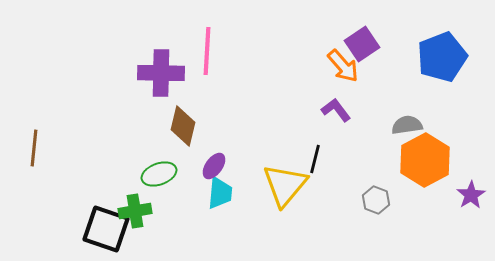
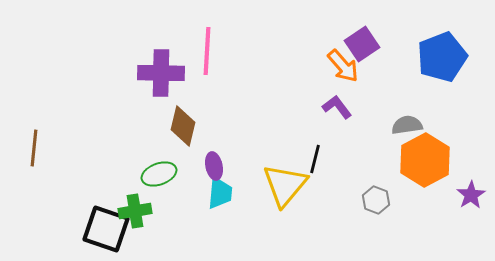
purple L-shape: moved 1 px right, 3 px up
purple ellipse: rotated 48 degrees counterclockwise
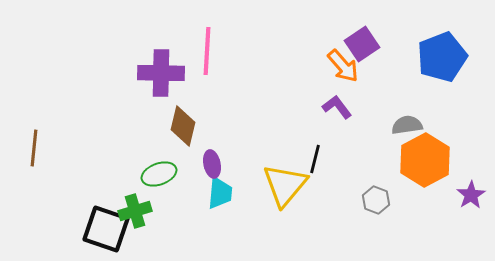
purple ellipse: moved 2 px left, 2 px up
green cross: rotated 8 degrees counterclockwise
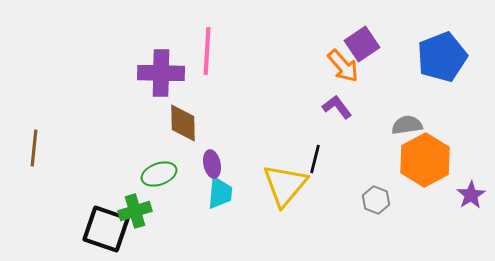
brown diamond: moved 3 px up; rotated 15 degrees counterclockwise
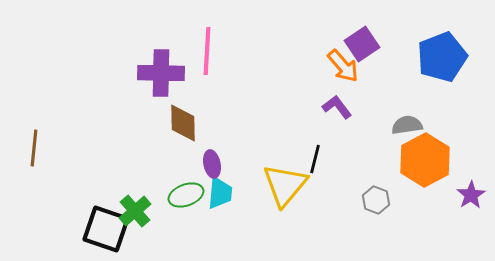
green ellipse: moved 27 px right, 21 px down
green cross: rotated 24 degrees counterclockwise
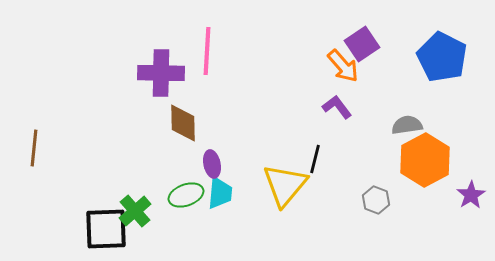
blue pentagon: rotated 24 degrees counterclockwise
black square: rotated 21 degrees counterclockwise
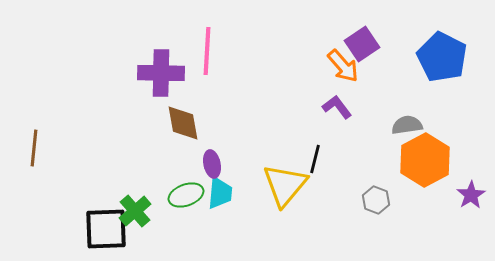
brown diamond: rotated 9 degrees counterclockwise
